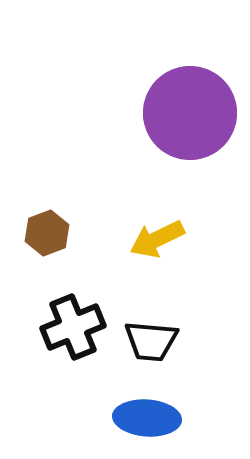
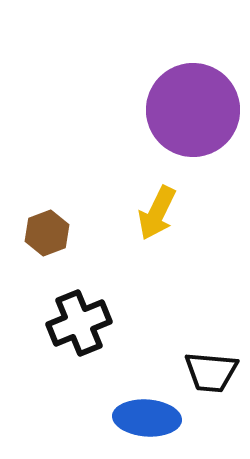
purple circle: moved 3 px right, 3 px up
yellow arrow: moved 26 px up; rotated 38 degrees counterclockwise
black cross: moved 6 px right, 4 px up
black trapezoid: moved 60 px right, 31 px down
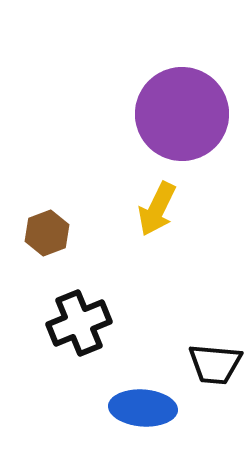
purple circle: moved 11 px left, 4 px down
yellow arrow: moved 4 px up
black trapezoid: moved 4 px right, 8 px up
blue ellipse: moved 4 px left, 10 px up
